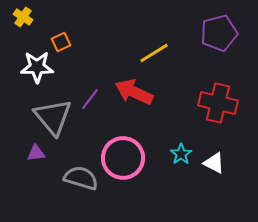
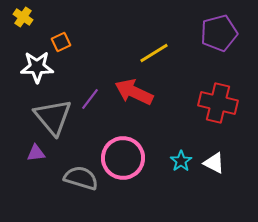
cyan star: moved 7 px down
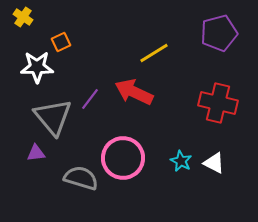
cyan star: rotated 10 degrees counterclockwise
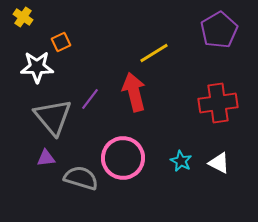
purple pentagon: moved 3 px up; rotated 15 degrees counterclockwise
red arrow: rotated 51 degrees clockwise
red cross: rotated 21 degrees counterclockwise
purple triangle: moved 10 px right, 5 px down
white triangle: moved 5 px right
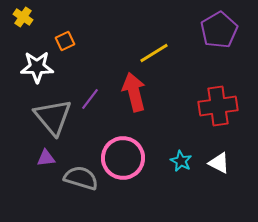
orange square: moved 4 px right, 1 px up
red cross: moved 3 px down
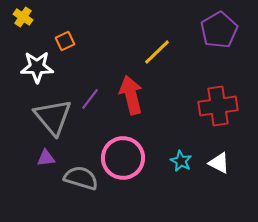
yellow line: moved 3 px right, 1 px up; rotated 12 degrees counterclockwise
red arrow: moved 3 px left, 3 px down
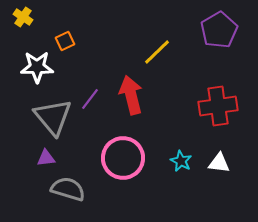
white triangle: rotated 20 degrees counterclockwise
gray semicircle: moved 13 px left, 11 px down
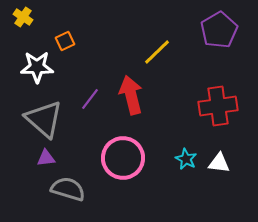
gray triangle: moved 9 px left, 2 px down; rotated 9 degrees counterclockwise
cyan star: moved 5 px right, 2 px up
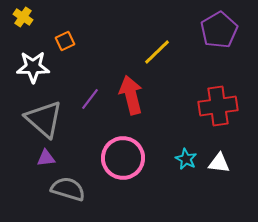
white star: moved 4 px left
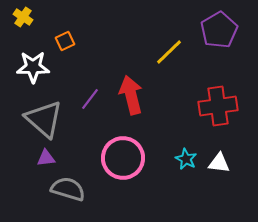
yellow line: moved 12 px right
